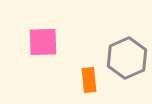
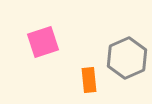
pink square: rotated 16 degrees counterclockwise
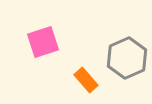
orange rectangle: moved 3 px left; rotated 35 degrees counterclockwise
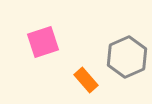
gray hexagon: moved 1 px up
